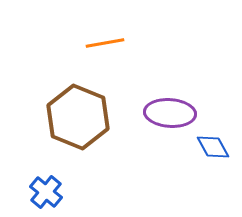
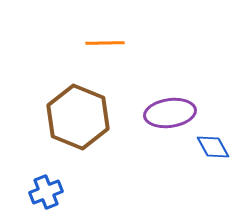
orange line: rotated 9 degrees clockwise
purple ellipse: rotated 12 degrees counterclockwise
blue cross: rotated 28 degrees clockwise
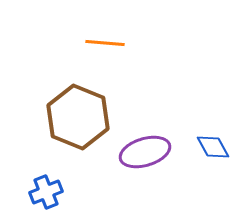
orange line: rotated 6 degrees clockwise
purple ellipse: moved 25 px left, 39 px down; rotated 9 degrees counterclockwise
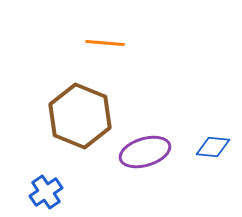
brown hexagon: moved 2 px right, 1 px up
blue diamond: rotated 56 degrees counterclockwise
blue cross: rotated 12 degrees counterclockwise
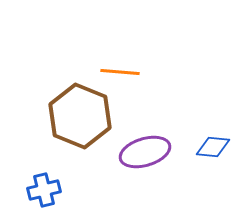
orange line: moved 15 px right, 29 px down
blue cross: moved 2 px left, 2 px up; rotated 20 degrees clockwise
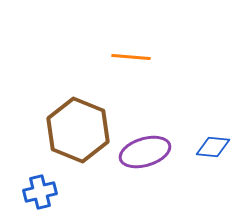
orange line: moved 11 px right, 15 px up
brown hexagon: moved 2 px left, 14 px down
blue cross: moved 4 px left, 2 px down
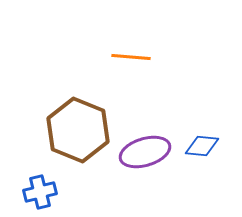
blue diamond: moved 11 px left, 1 px up
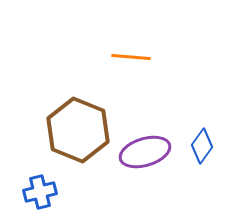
blue diamond: rotated 60 degrees counterclockwise
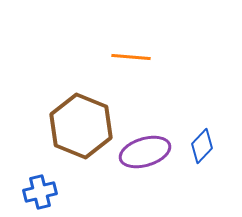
brown hexagon: moved 3 px right, 4 px up
blue diamond: rotated 8 degrees clockwise
